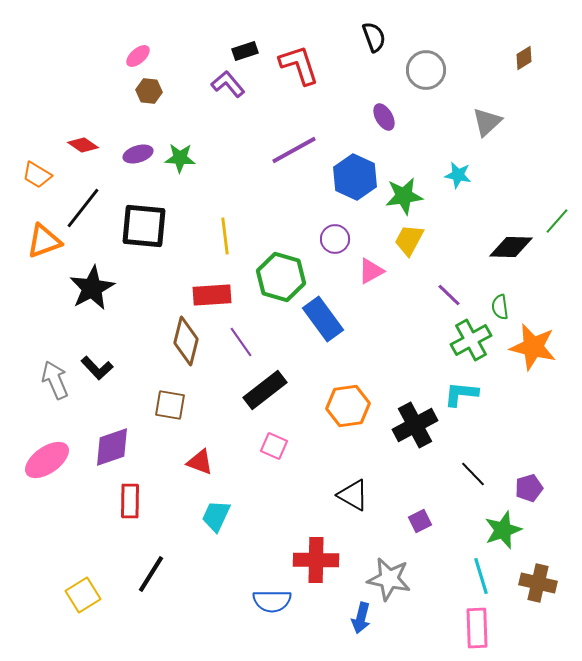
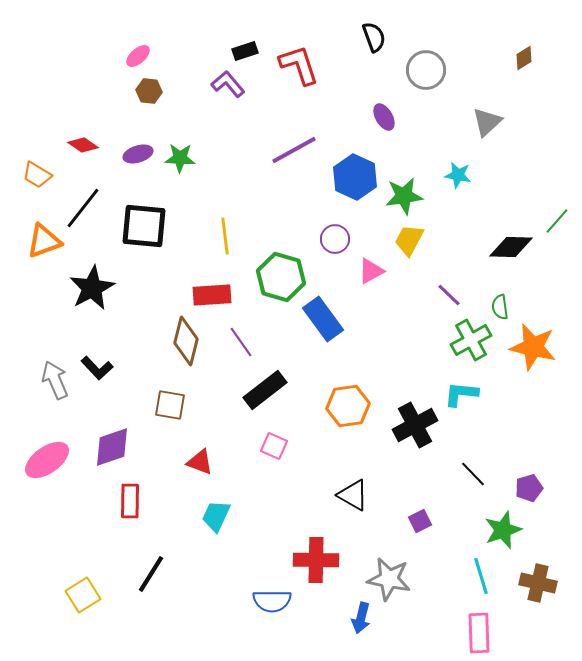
pink rectangle at (477, 628): moved 2 px right, 5 px down
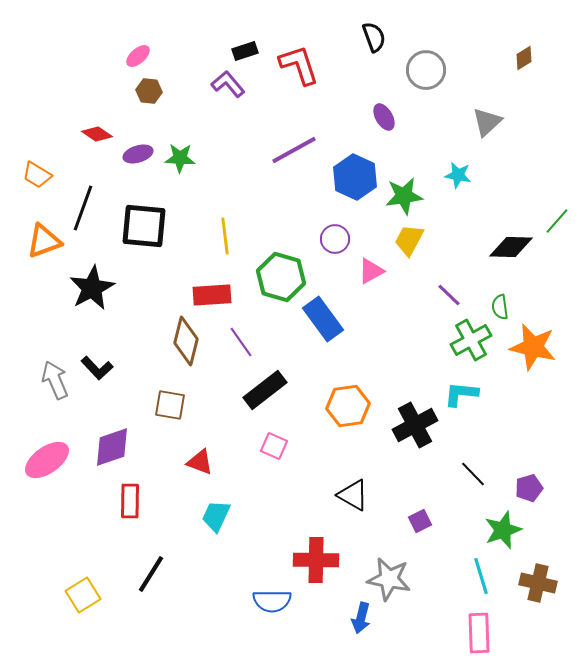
red diamond at (83, 145): moved 14 px right, 11 px up
black line at (83, 208): rotated 18 degrees counterclockwise
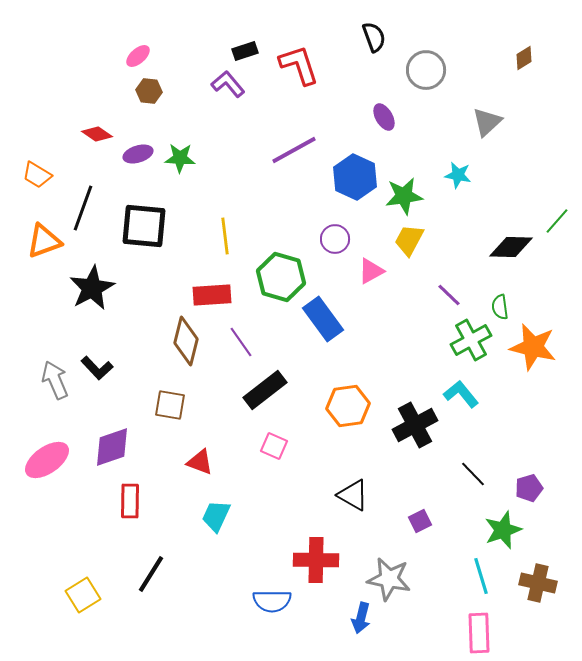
cyan L-shape at (461, 394): rotated 45 degrees clockwise
